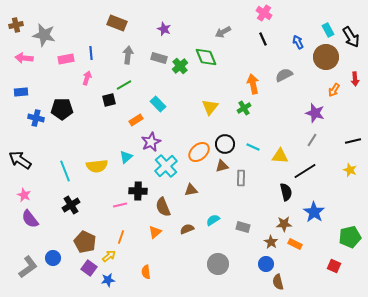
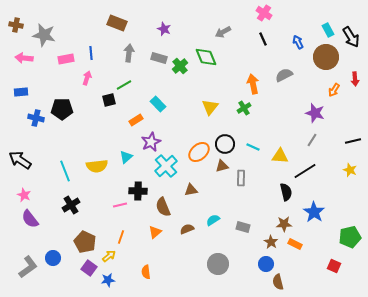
brown cross at (16, 25): rotated 24 degrees clockwise
gray arrow at (128, 55): moved 1 px right, 2 px up
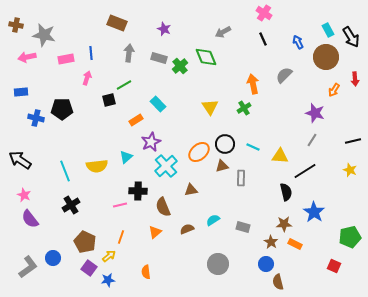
pink arrow at (24, 58): moved 3 px right, 1 px up; rotated 18 degrees counterclockwise
gray semicircle at (284, 75): rotated 18 degrees counterclockwise
yellow triangle at (210, 107): rotated 12 degrees counterclockwise
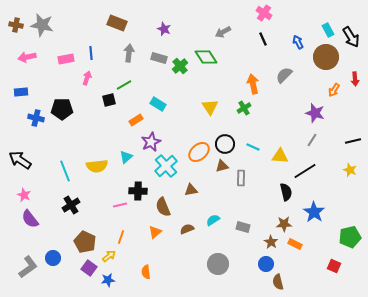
gray star at (44, 35): moved 2 px left, 10 px up
green diamond at (206, 57): rotated 10 degrees counterclockwise
cyan rectangle at (158, 104): rotated 14 degrees counterclockwise
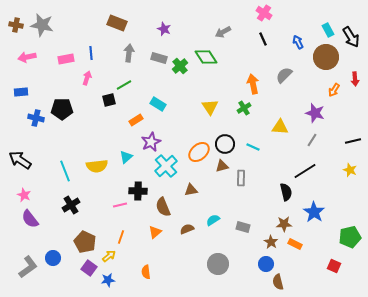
yellow triangle at (280, 156): moved 29 px up
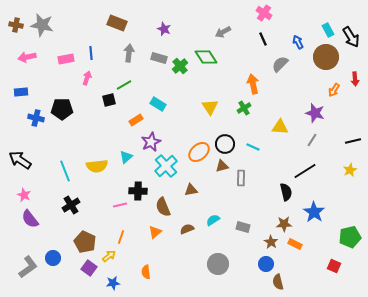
gray semicircle at (284, 75): moved 4 px left, 11 px up
yellow star at (350, 170): rotated 24 degrees clockwise
blue star at (108, 280): moved 5 px right, 3 px down
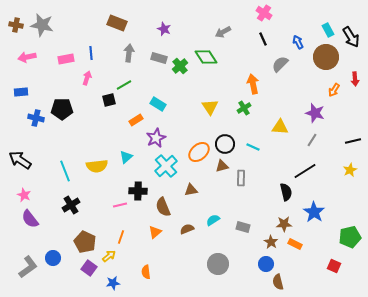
purple star at (151, 142): moved 5 px right, 4 px up
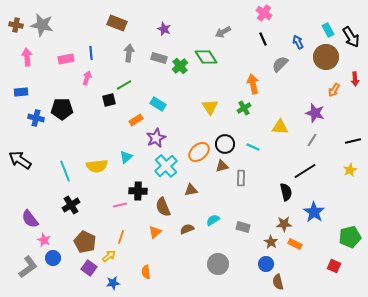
pink arrow at (27, 57): rotated 96 degrees clockwise
pink star at (24, 195): moved 20 px right, 45 px down
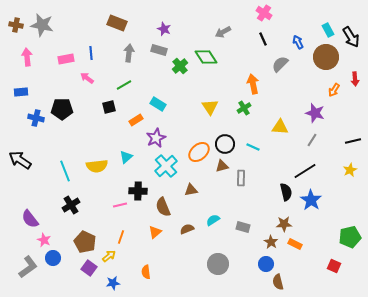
gray rectangle at (159, 58): moved 8 px up
pink arrow at (87, 78): rotated 72 degrees counterclockwise
black square at (109, 100): moved 7 px down
blue star at (314, 212): moved 3 px left, 12 px up
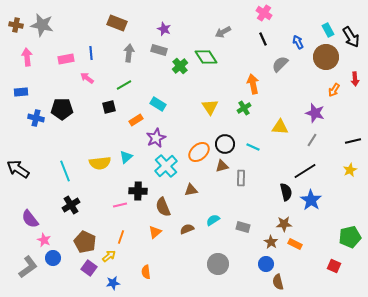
black arrow at (20, 160): moved 2 px left, 9 px down
yellow semicircle at (97, 166): moved 3 px right, 3 px up
